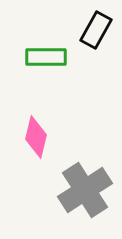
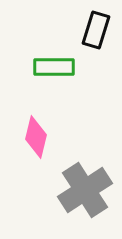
black rectangle: rotated 12 degrees counterclockwise
green rectangle: moved 8 px right, 10 px down
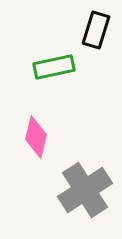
green rectangle: rotated 12 degrees counterclockwise
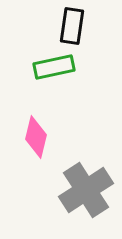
black rectangle: moved 24 px left, 4 px up; rotated 9 degrees counterclockwise
gray cross: moved 1 px right
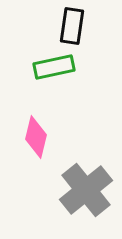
gray cross: rotated 6 degrees counterclockwise
